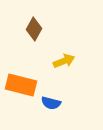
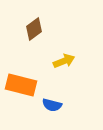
brown diamond: rotated 25 degrees clockwise
blue semicircle: moved 1 px right, 2 px down
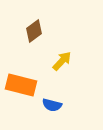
brown diamond: moved 2 px down
yellow arrow: moved 2 px left; rotated 25 degrees counterclockwise
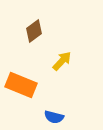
orange rectangle: rotated 8 degrees clockwise
blue semicircle: moved 2 px right, 12 px down
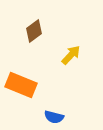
yellow arrow: moved 9 px right, 6 px up
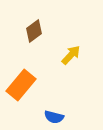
orange rectangle: rotated 72 degrees counterclockwise
